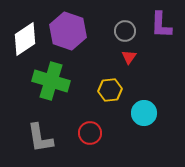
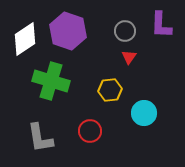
red circle: moved 2 px up
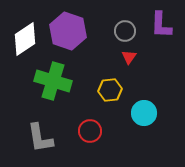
green cross: moved 2 px right
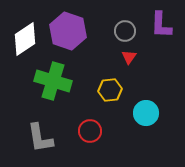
cyan circle: moved 2 px right
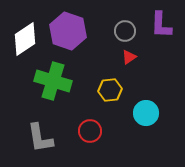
red triangle: rotated 21 degrees clockwise
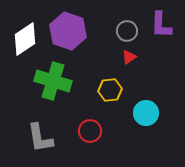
gray circle: moved 2 px right
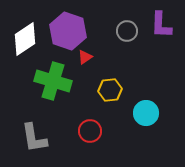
red triangle: moved 44 px left
gray L-shape: moved 6 px left
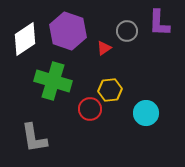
purple L-shape: moved 2 px left, 2 px up
red triangle: moved 19 px right, 9 px up
red circle: moved 22 px up
